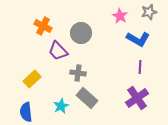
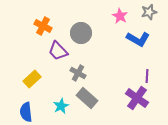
purple line: moved 7 px right, 9 px down
gray cross: rotated 21 degrees clockwise
purple cross: rotated 20 degrees counterclockwise
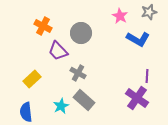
gray rectangle: moved 3 px left, 2 px down
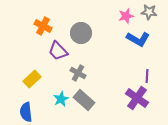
gray star: rotated 21 degrees clockwise
pink star: moved 6 px right; rotated 28 degrees clockwise
cyan star: moved 7 px up
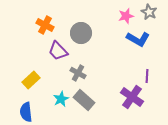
gray star: rotated 21 degrees clockwise
orange cross: moved 2 px right, 1 px up
yellow rectangle: moved 1 px left, 1 px down
purple cross: moved 5 px left, 1 px up
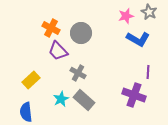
orange cross: moved 6 px right, 3 px down
purple line: moved 1 px right, 4 px up
purple cross: moved 2 px right, 2 px up; rotated 15 degrees counterclockwise
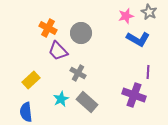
orange cross: moved 3 px left
gray rectangle: moved 3 px right, 2 px down
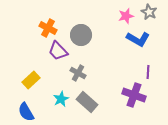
gray circle: moved 2 px down
blue semicircle: rotated 24 degrees counterclockwise
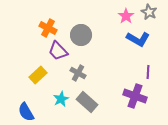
pink star: rotated 21 degrees counterclockwise
yellow rectangle: moved 7 px right, 5 px up
purple cross: moved 1 px right, 1 px down
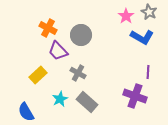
blue L-shape: moved 4 px right, 2 px up
cyan star: moved 1 px left
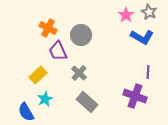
pink star: moved 1 px up
purple trapezoid: rotated 20 degrees clockwise
gray cross: moved 1 px right; rotated 14 degrees clockwise
cyan star: moved 15 px left
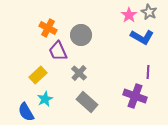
pink star: moved 3 px right
